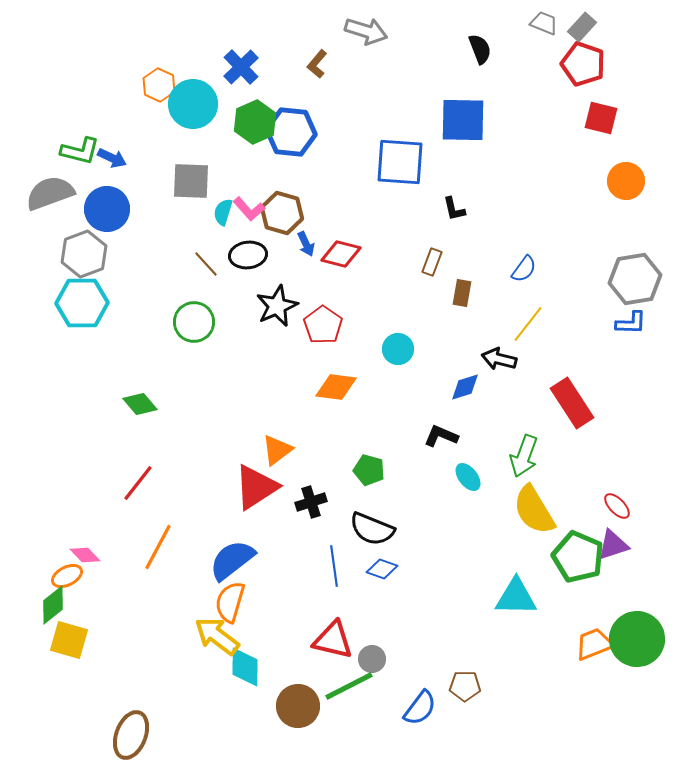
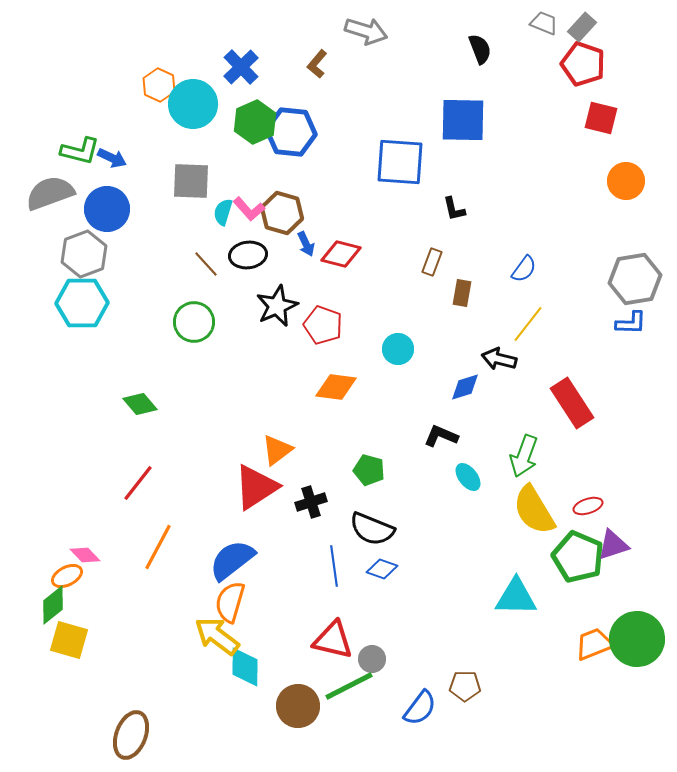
red pentagon at (323, 325): rotated 15 degrees counterclockwise
red ellipse at (617, 506): moved 29 px left; rotated 64 degrees counterclockwise
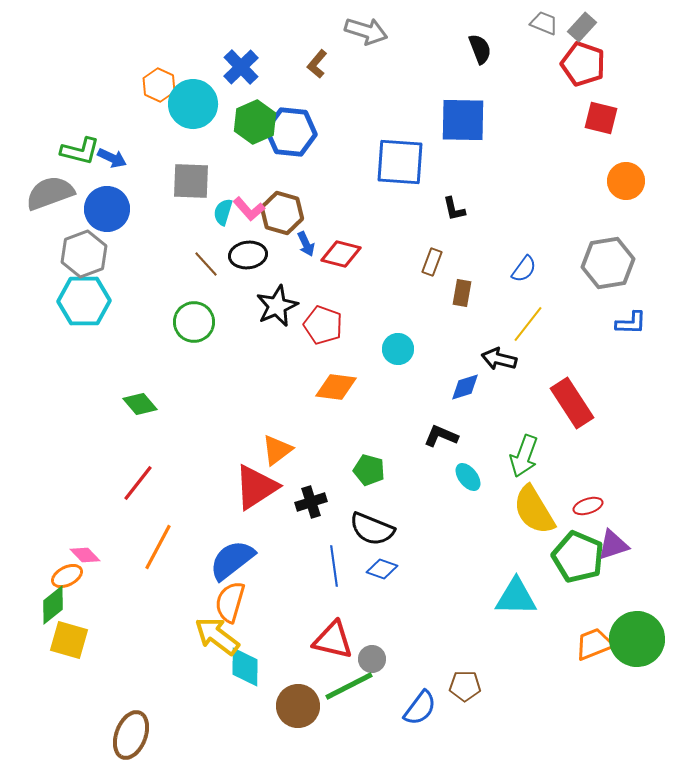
gray hexagon at (635, 279): moved 27 px left, 16 px up
cyan hexagon at (82, 303): moved 2 px right, 2 px up
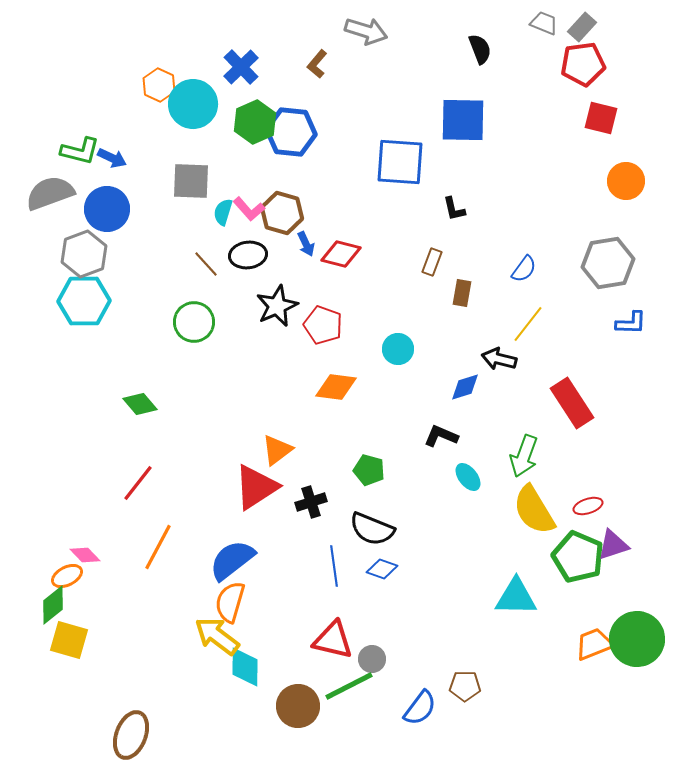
red pentagon at (583, 64): rotated 27 degrees counterclockwise
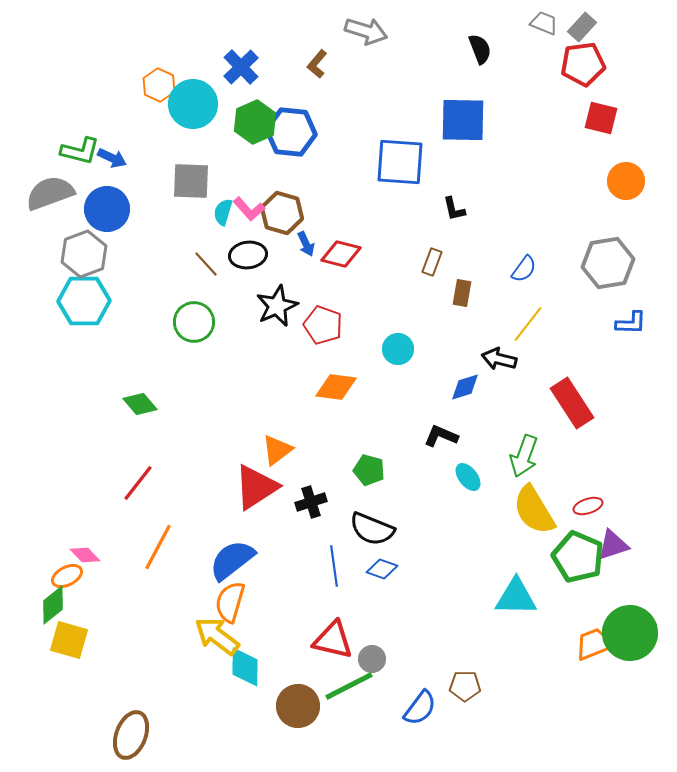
green circle at (637, 639): moved 7 px left, 6 px up
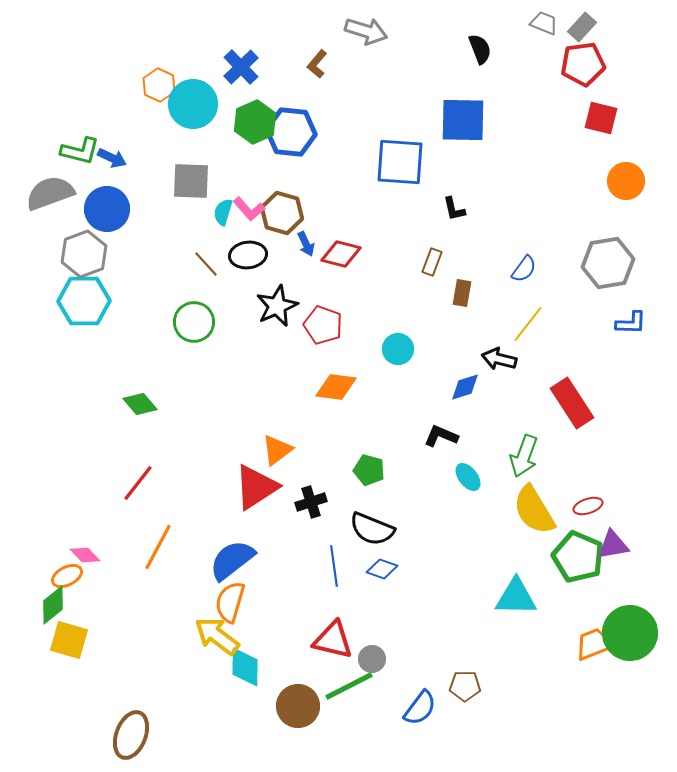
purple triangle at (613, 545): rotated 8 degrees clockwise
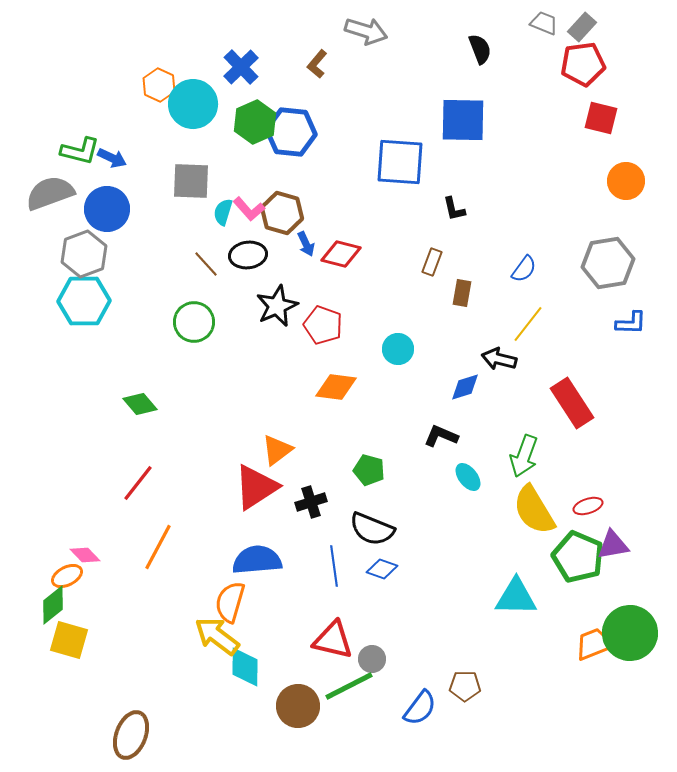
blue semicircle at (232, 560): moved 25 px right; rotated 33 degrees clockwise
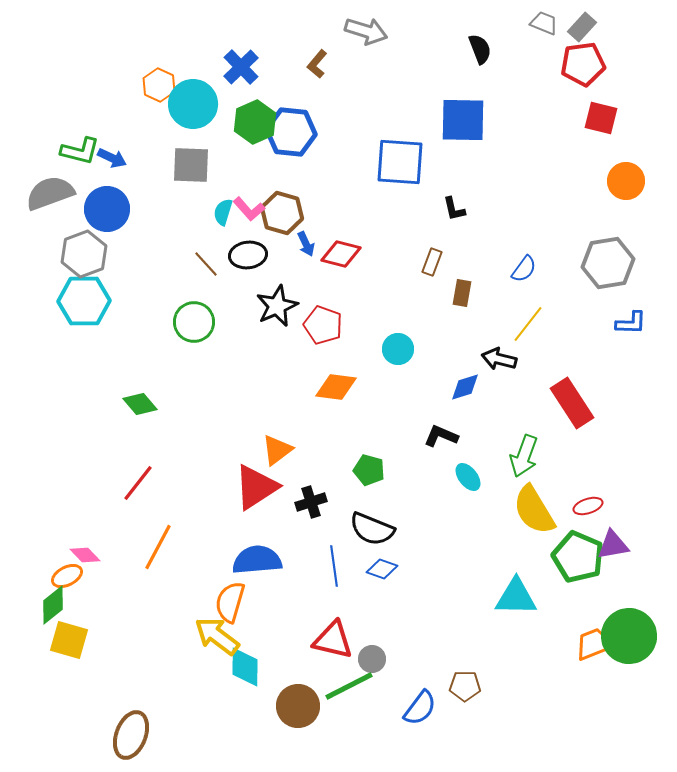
gray square at (191, 181): moved 16 px up
green circle at (630, 633): moved 1 px left, 3 px down
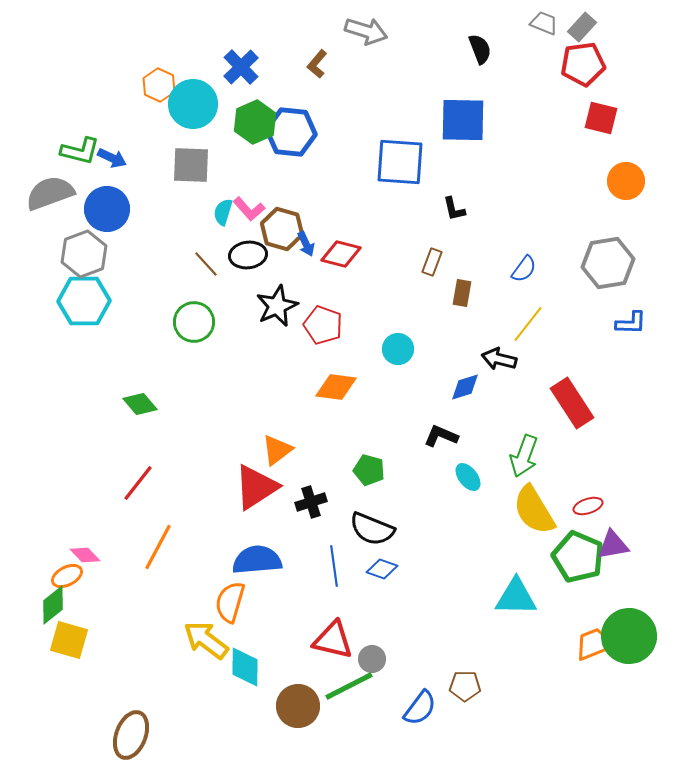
brown hexagon at (282, 213): moved 16 px down
yellow arrow at (217, 636): moved 11 px left, 4 px down
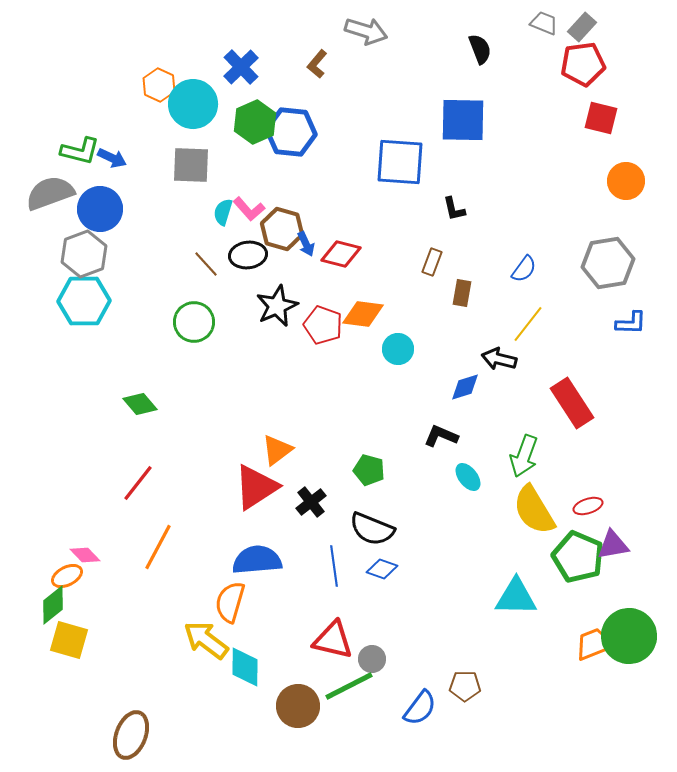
blue circle at (107, 209): moved 7 px left
orange diamond at (336, 387): moved 27 px right, 73 px up
black cross at (311, 502): rotated 20 degrees counterclockwise
